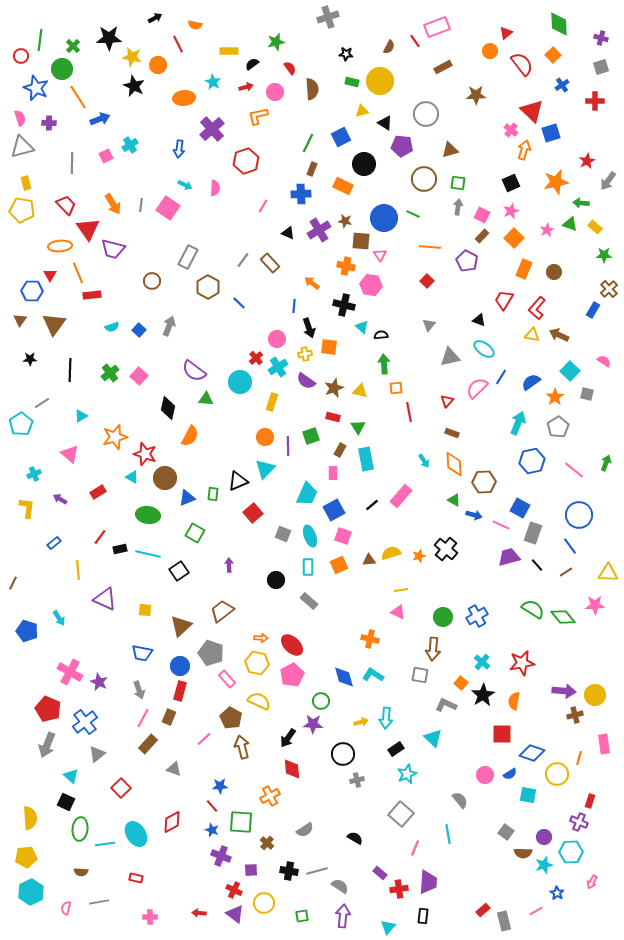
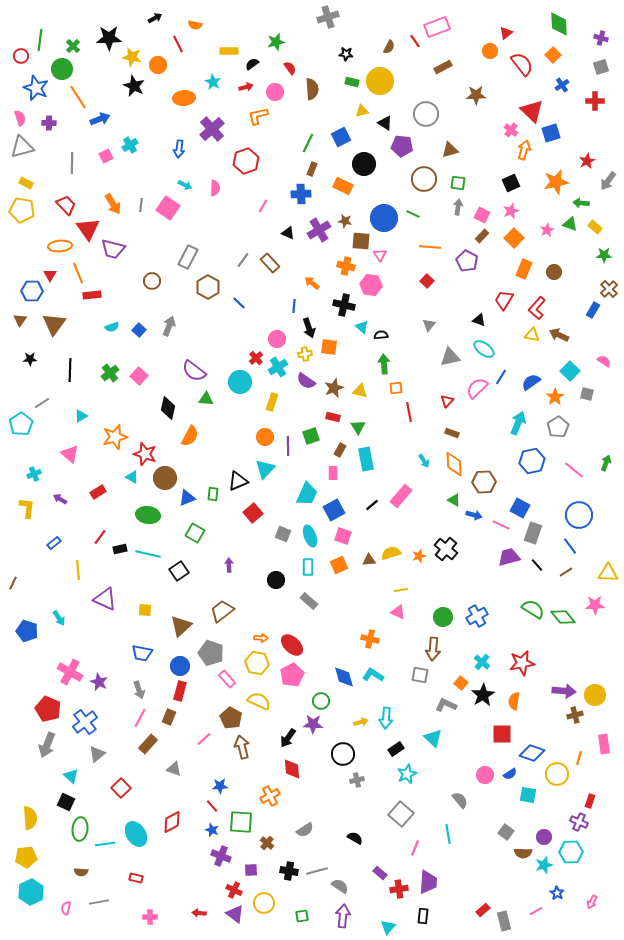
yellow rectangle at (26, 183): rotated 48 degrees counterclockwise
pink line at (143, 718): moved 3 px left
pink arrow at (592, 882): moved 20 px down
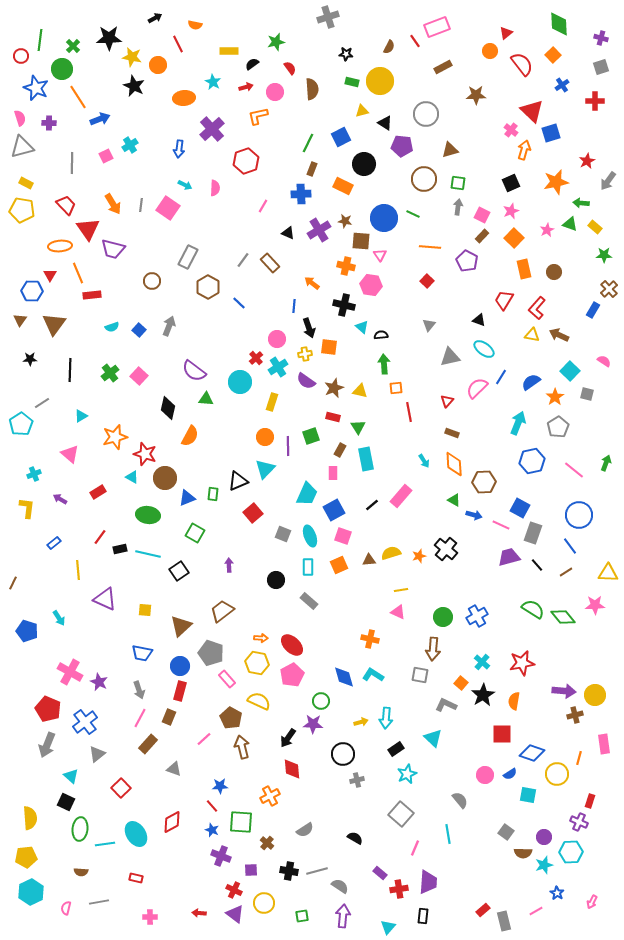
orange rectangle at (524, 269): rotated 36 degrees counterclockwise
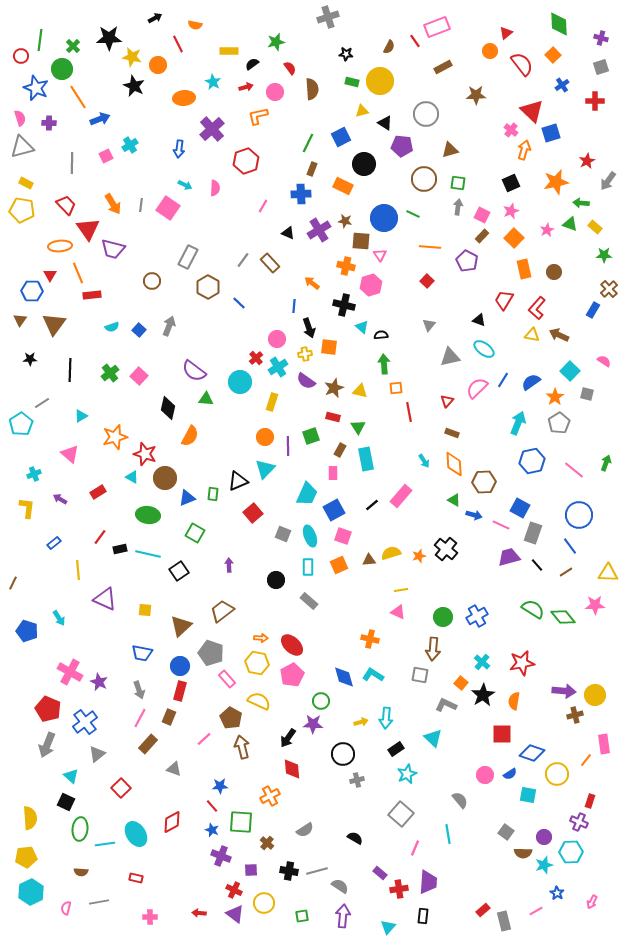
pink hexagon at (371, 285): rotated 25 degrees counterclockwise
blue line at (501, 377): moved 2 px right, 3 px down
gray pentagon at (558, 427): moved 1 px right, 4 px up
orange line at (579, 758): moved 7 px right, 2 px down; rotated 24 degrees clockwise
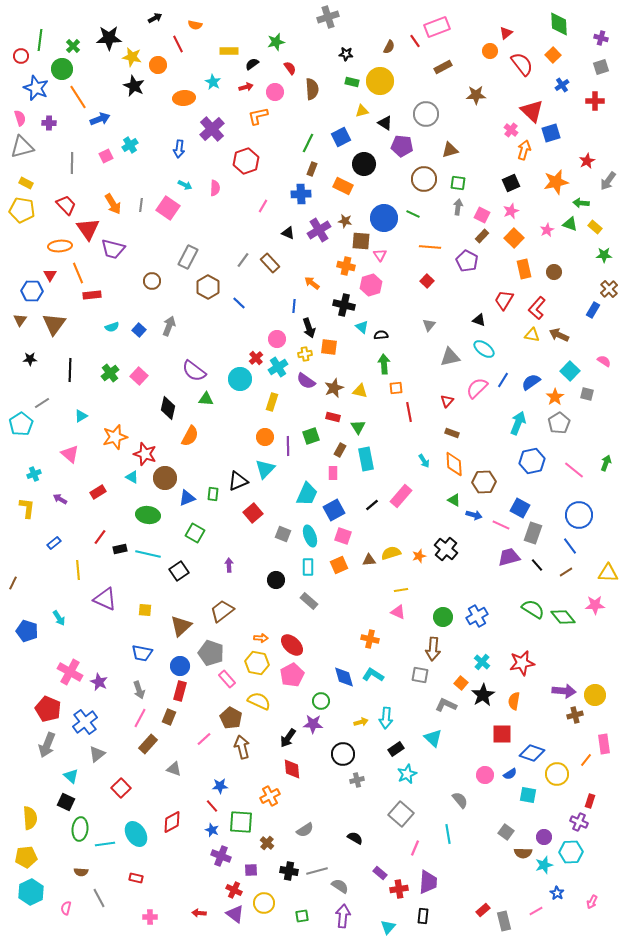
cyan circle at (240, 382): moved 3 px up
gray line at (99, 902): moved 4 px up; rotated 72 degrees clockwise
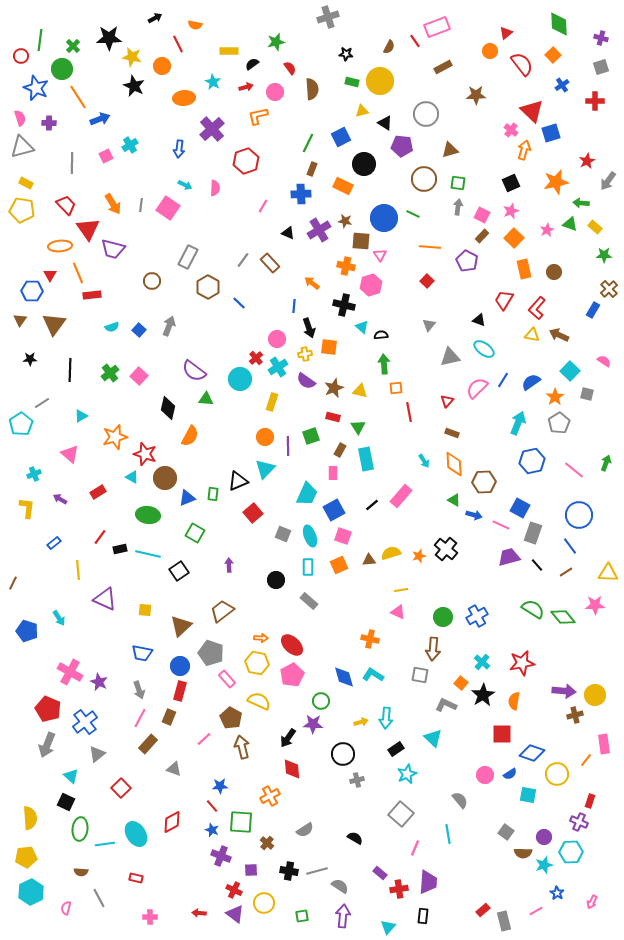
orange circle at (158, 65): moved 4 px right, 1 px down
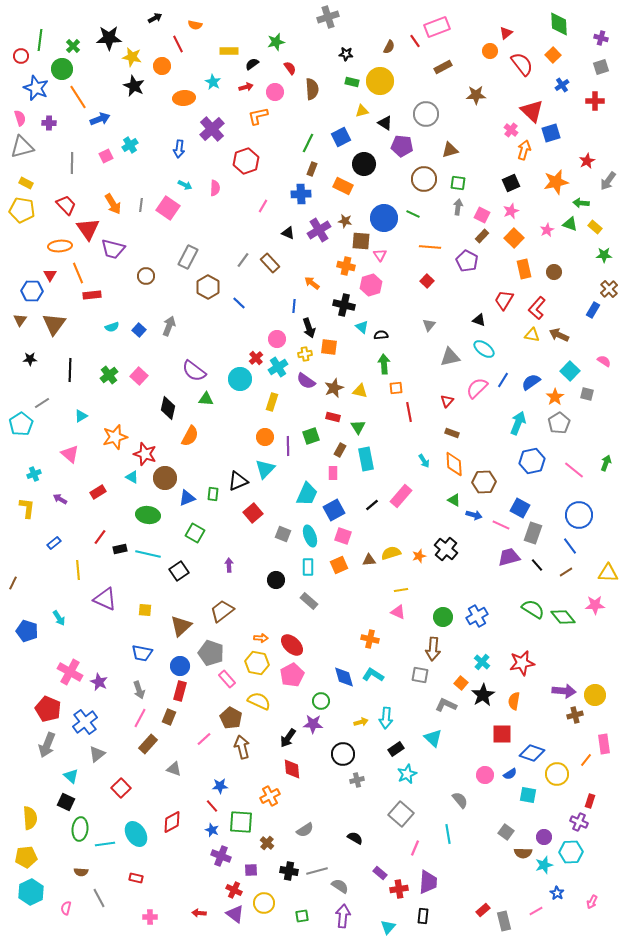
brown circle at (152, 281): moved 6 px left, 5 px up
green cross at (110, 373): moved 1 px left, 2 px down
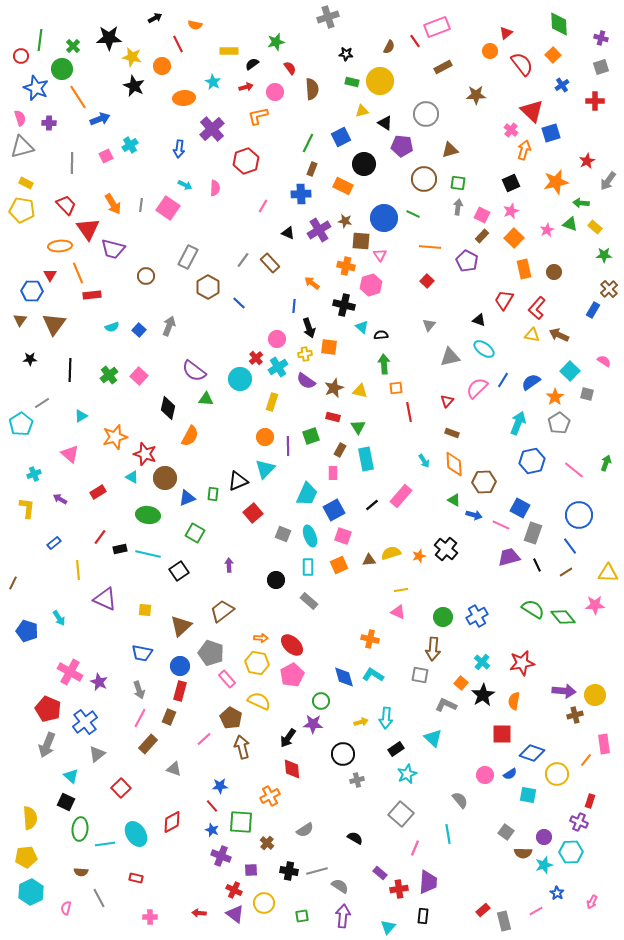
black line at (537, 565): rotated 16 degrees clockwise
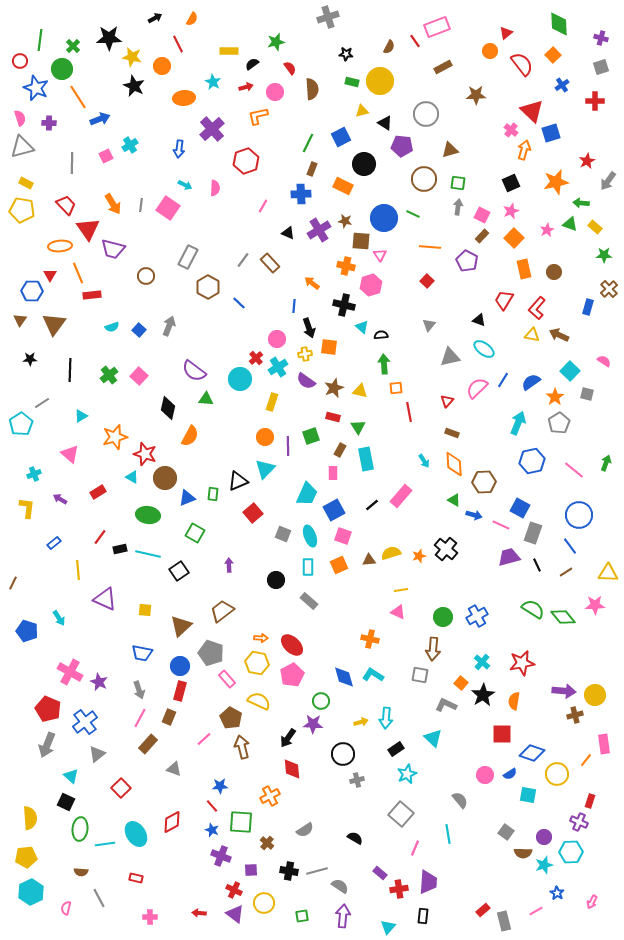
orange semicircle at (195, 25): moved 3 px left, 6 px up; rotated 72 degrees counterclockwise
red circle at (21, 56): moved 1 px left, 5 px down
blue rectangle at (593, 310): moved 5 px left, 3 px up; rotated 14 degrees counterclockwise
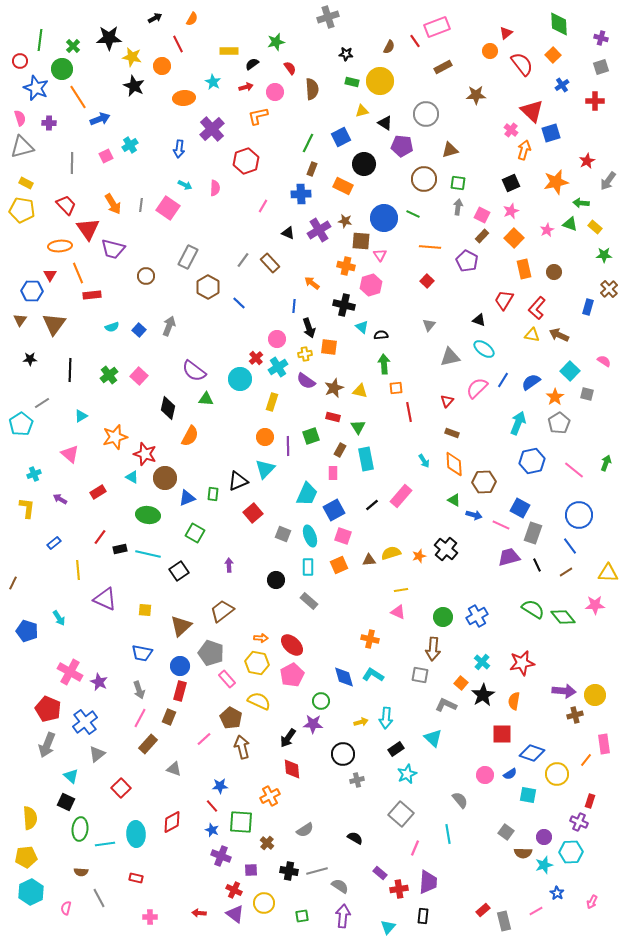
cyan ellipse at (136, 834): rotated 30 degrees clockwise
